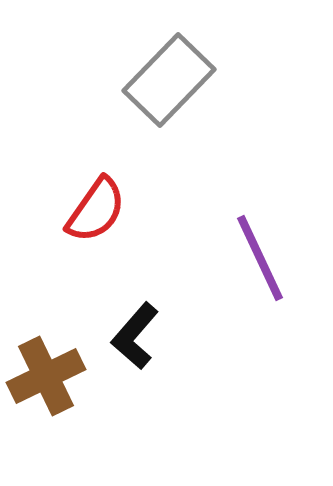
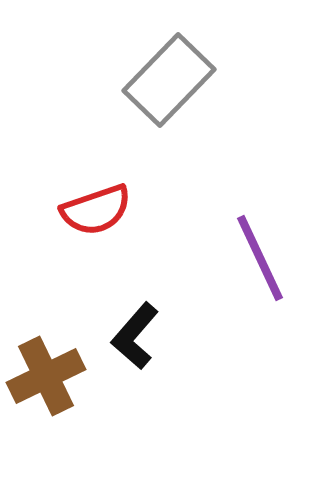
red semicircle: rotated 36 degrees clockwise
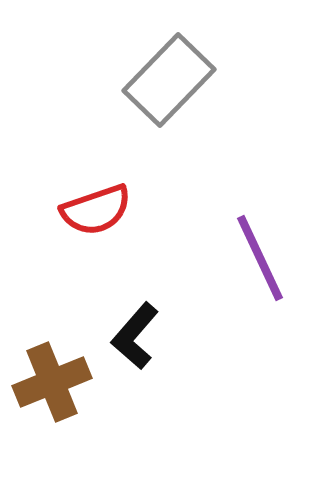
brown cross: moved 6 px right, 6 px down; rotated 4 degrees clockwise
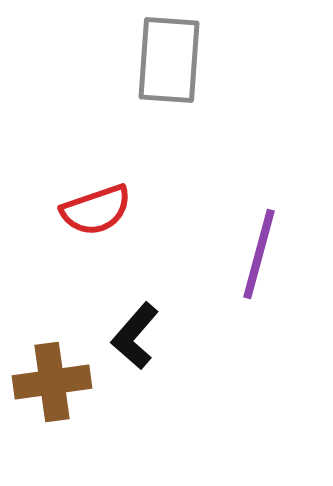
gray rectangle: moved 20 px up; rotated 40 degrees counterclockwise
purple line: moved 1 px left, 4 px up; rotated 40 degrees clockwise
brown cross: rotated 14 degrees clockwise
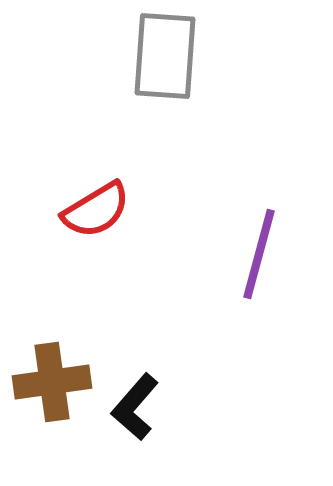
gray rectangle: moved 4 px left, 4 px up
red semicircle: rotated 12 degrees counterclockwise
black L-shape: moved 71 px down
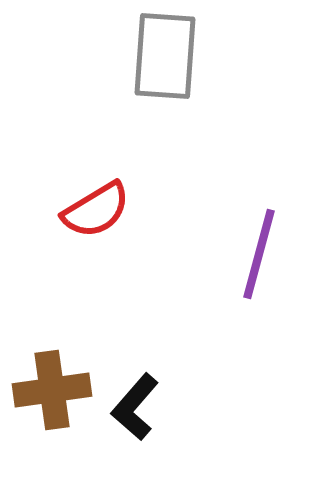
brown cross: moved 8 px down
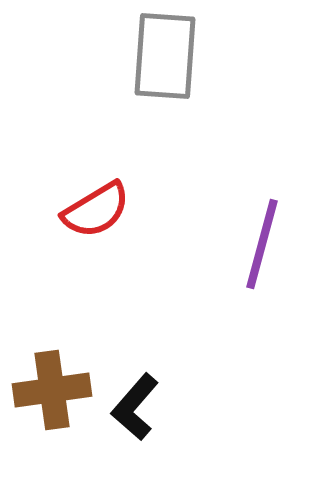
purple line: moved 3 px right, 10 px up
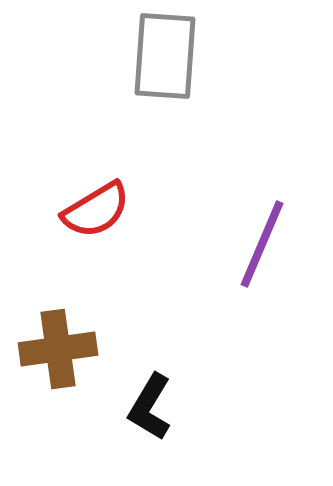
purple line: rotated 8 degrees clockwise
brown cross: moved 6 px right, 41 px up
black L-shape: moved 15 px right; rotated 10 degrees counterclockwise
